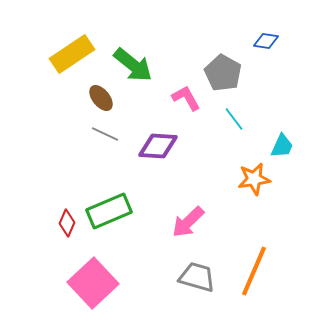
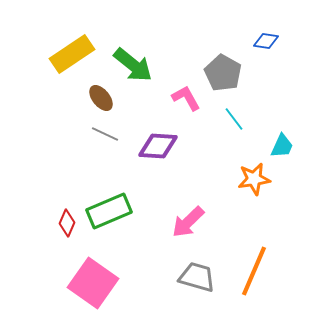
pink square: rotated 12 degrees counterclockwise
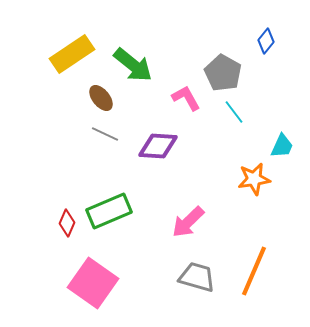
blue diamond: rotated 60 degrees counterclockwise
cyan line: moved 7 px up
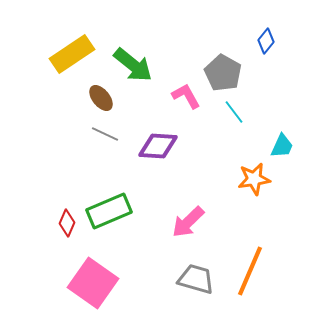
pink L-shape: moved 2 px up
orange line: moved 4 px left
gray trapezoid: moved 1 px left, 2 px down
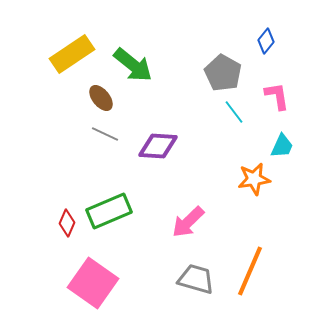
pink L-shape: moved 91 px right; rotated 20 degrees clockwise
